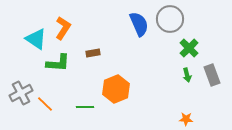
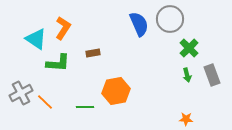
orange hexagon: moved 2 px down; rotated 12 degrees clockwise
orange line: moved 2 px up
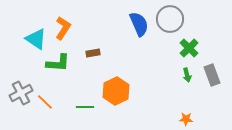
orange hexagon: rotated 16 degrees counterclockwise
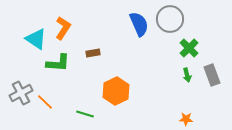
green line: moved 7 px down; rotated 18 degrees clockwise
